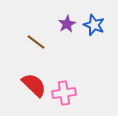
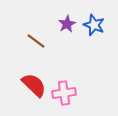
brown line: moved 1 px up
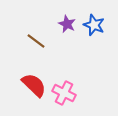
purple star: rotated 18 degrees counterclockwise
pink cross: rotated 35 degrees clockwise
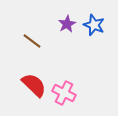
purple star: rotated 18 degrees clockwise
brown line: moved 4 px left
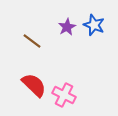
purple star: moved 3 px down
pink cross: moved 2 px down
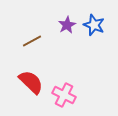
purple star: moved 2 px up
brown line: rotated 66 degrees counterclockwise
red semicircle: moved 3 px left, 3 px up
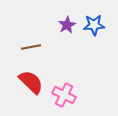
blue star: rotated 25 degrees counterclockwise
brown line: moved 1 px left, 6 px down; rotated 18 degrees clockwise
